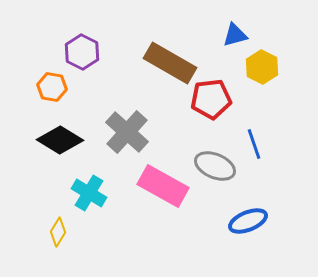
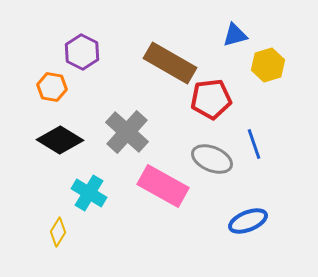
yellow hexagon: moved 6 px right, 2 px up; rotated 16 degrees clockwise
gray ellipse: moved 3 px left, 7 px up
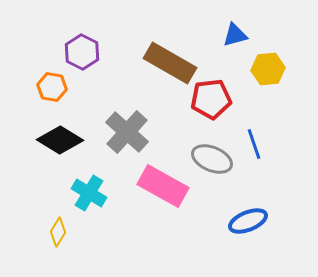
yellow hexagon: moved 4 px down; rotated 12 degrees clockwise
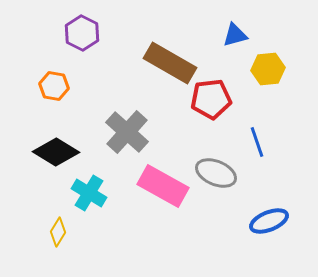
purple hexagon: moved 19 px up
orange hexagon: moved 2 px right, 1 px up
black diamond: moved 4 px left, 12 px down
blue line: moved 3 px right, 2 px up
gray ellipse: moved 4 px right, 14 px down
blue ellipse: moved 21 px right
